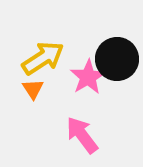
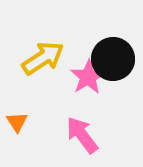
black circle: moved 4 px left
orange triangle: moved 16 px left, 33 px down
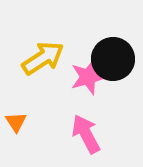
pink star: rotated 15 degrees clockwise
orange triangle: moved 1 px left
pink arrow: moved 4 px right, 1 px up; rotated 9 degrees clockwise
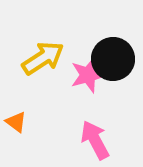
pink star: moved 2 px up
orange triangle: rotated 20 degrees counterclockwise
pink arrow: moved 9 px right, 6 px down
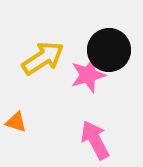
black circle: moved 4 px left, 9 px up
orange triangle: rotated 20 degrees counterclockwise
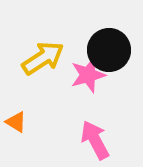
orange triangle: rotated 15 degrees clockwise
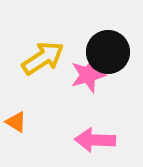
black circle: moved 1 px left, 2 px down
pink arrow: rotated 60 degrees counterclockwise
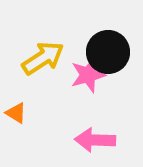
orange triangle: moved 9 px up
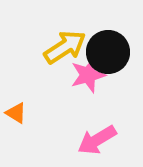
yellow arrow: moved 22 px right, 11 px up
pink arrow: moved 2 px right; rotated 33 degrees counterclockwise
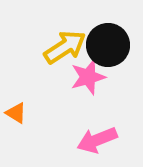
black circle: moved 7 px up
pink star: moved 2 px down
pink arrow: rotated 9 degrees clockwise
